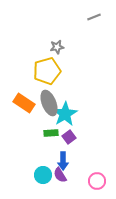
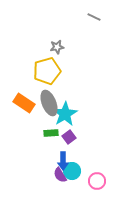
gray line: rotated 48 degrees clockwise
cyan circle: moved 29 px right, 4 px up
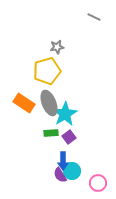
pink circle: moved 1 px right, 2 px down
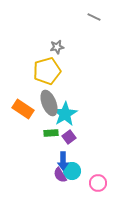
orange rectangle: moved 1 px left, 6 px down
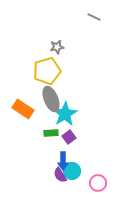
gray ellipse: moved 2 px right, 4 px up
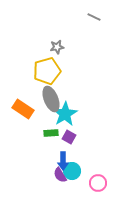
purple square: rotated 24 degrees counterclockwise
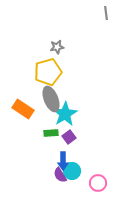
gray line: moved 12 px right, 4 px up; rotated 56 degrees clockwise
yellow pentagon: moved 1 px right, 1 px down
purple square: rotated 24 degrees clockwise
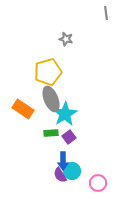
gray star: moved 9 px right, 8 px up; rotated 24 degrees clockwise
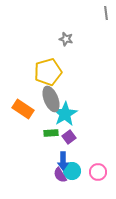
pink circle: moved 11 px up
